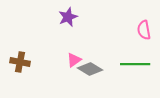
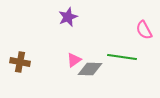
pink semicircle: rotated 18 degrees counterclockwise
green line: moved 13 px left, 7 px up; rotated 8 degrees clockwise
gray diamond: rotated 30 degrees counterclockwise
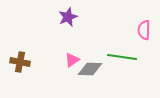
pink semicircle: rotated 30 degrees clockwise
pink triangle: moved 2 px left
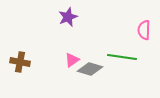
gray diamond: rotated 15 degrees clockwise
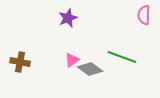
purple star: moved 1 px down
pink semicircle: moved 15 px up
green line: rotated 12 degrees clockwise
gray diamond: rotated 20 degrees clockwise
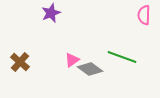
purple star: moved 17 px left, 5 px up
brown cross: rotated 30 degrees clockwise
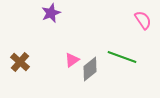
pink semicircle: moved 1 px left, 5 px down; rotated 144 degrees clockwise
gray diamond: rotated 75 degrees counterclockwise
